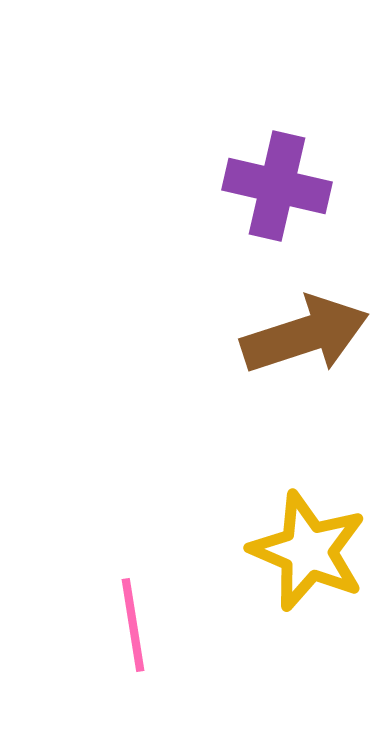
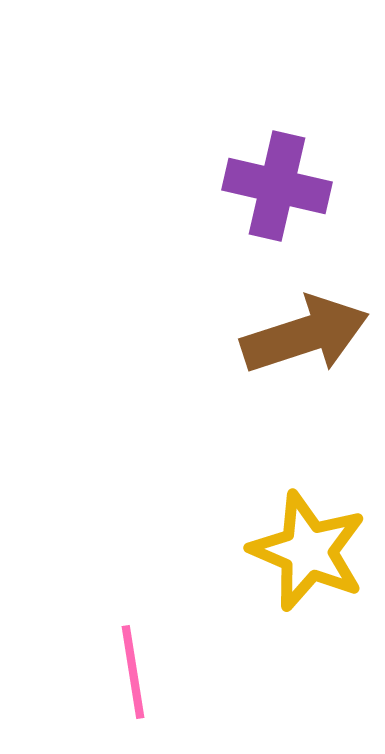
pink line: moved 47 px down
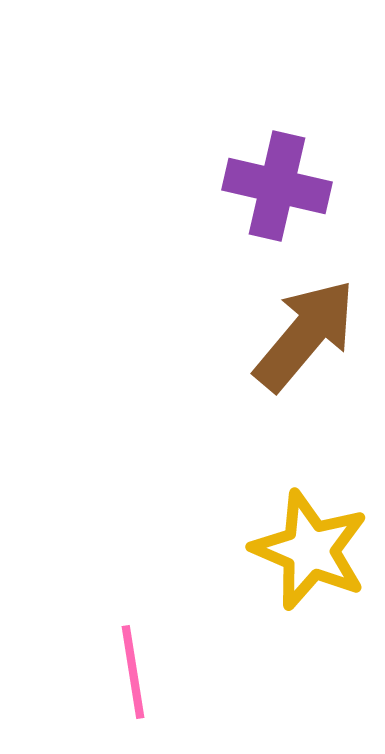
brown arrow: rotated 32 degrees counterclockwise
yellow star: moved 2 px right, 1 px up
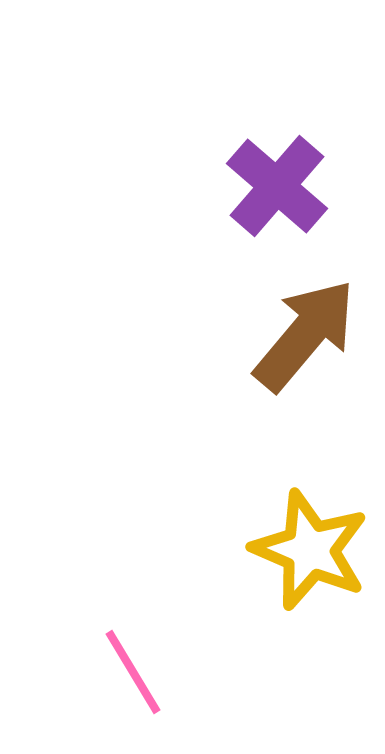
purple cross: rotated 28 degrees clockwise
pink line: rotated 22 degrees counterclockwise
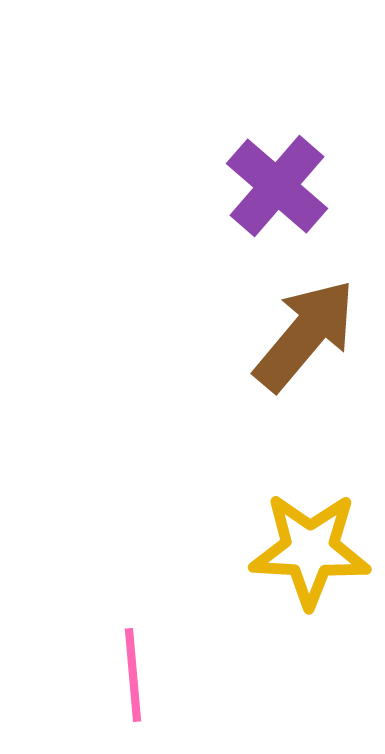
yellow star: rotated 20 degrees counterclockwise
pink line: moved 3 px down; rotated 26 degrees clockwise
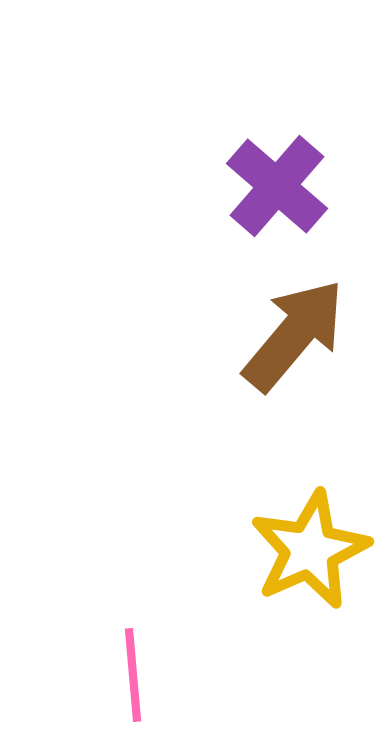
brown arrow: moved 11 px left
yellow star: rotated 27 degrees counterclockwise
